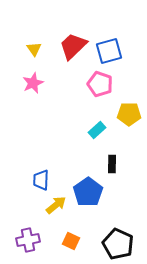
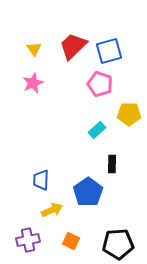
yellow arrow: moved 4 px left, 5 px down; rotated 15 degrees clockwise
black pentagon: rotated 28 degrees counterclockwise
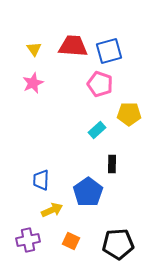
red trapezoid: rotated 48 degrees clockwise
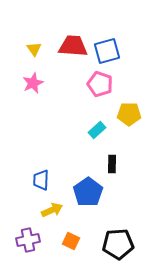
blue square: moved 2 px left
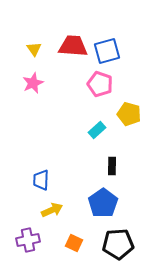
yellow pentagon: rotated 15 degrees clockwise
black rectangle: moved 2 px down
blue pentagon: moved 15 px right, 11 px down
orange square: moved 3 px right, 2 px down
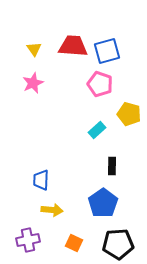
yellow arrow: rotated 30 degrees clockwise
